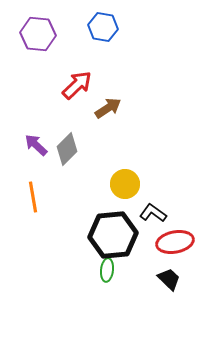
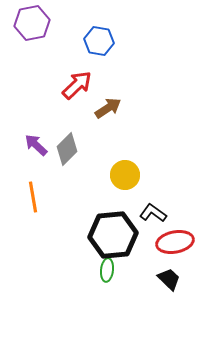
blue hexagon: moved 4 px left, 14 px down
purple hexagon: moved 6 px left, 11 px up; rotated 16 degrees counterclockwise
yellow circle: moved 9 px up
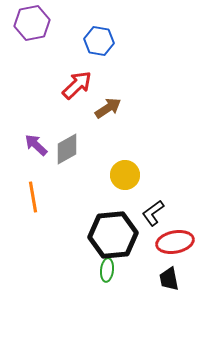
gray diamond: rotated 16 degrees clockwise
black L-shape: rotated 72 degrees counterclockwise
black trapezoid: rotated 145 degrees counterclockwise
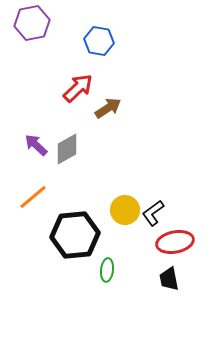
red arrow: moved 1 px right, 3 px down
yellow circle: moved 35 px down
orange line: rotated 60 degrees clockwise
black hexagon: moved 38 px left
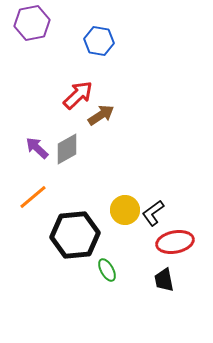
red arrow: moved 7 px down
brown arrow: moved 7 px left, 7 px down
purple arrow: moved 1 px right, 3 px down
green ellipse: rotated 35 degrees counterclockwise
black trapezoid: moved 5 px left, 1 px down
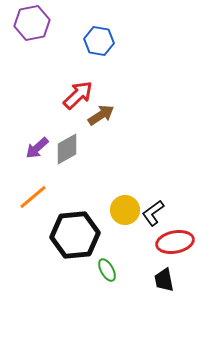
purple arrow: rotated 85 degrees counterclockwise
